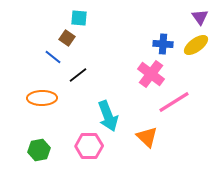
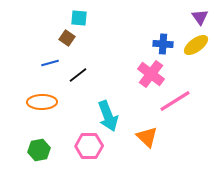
blue line: moved 3 px left, 6 px down; rotated 54 degrees counterclockwise
orange ellipse: moved 4 px down
pink line: moved 1 px right, 1 px up
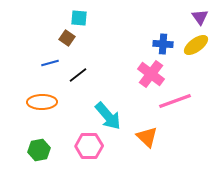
pink line: rotated 12 degrees clockwise
cyan arrow: rotated 20 degrees counterclockwise
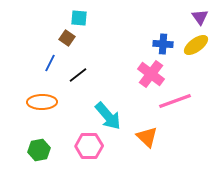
blue line: rotated 48 degrees counterclockwise
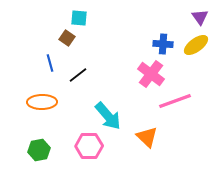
blue line: rotated 42 degrees counterclockwise
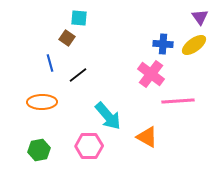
yellow ellipse: moved 2 px left
pink line: moved 3 px right; rotated 16 degrees clockwise
orange triangle: rotated 15 degrees counterclockwise
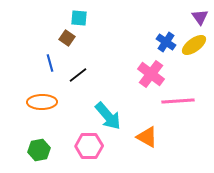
blue cross: moved 3 px right, 2 px up; rotated 30 degrees clockwise
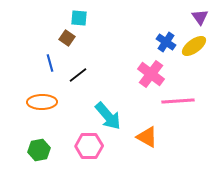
yellow ellipse: moved 1 px down
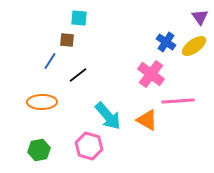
brown square: moved 2 px down; rotated 28 degrees counterclockwise
blue line: moved 2 px up; rotated 48 degrees clockwise
orange triangle: moved 17 px up
pink hexagon: rotated 16 degrees clockwise
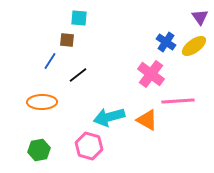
cyan arrow: moved 1 px right, 1 px down; rotated 116 degrees clockwise
